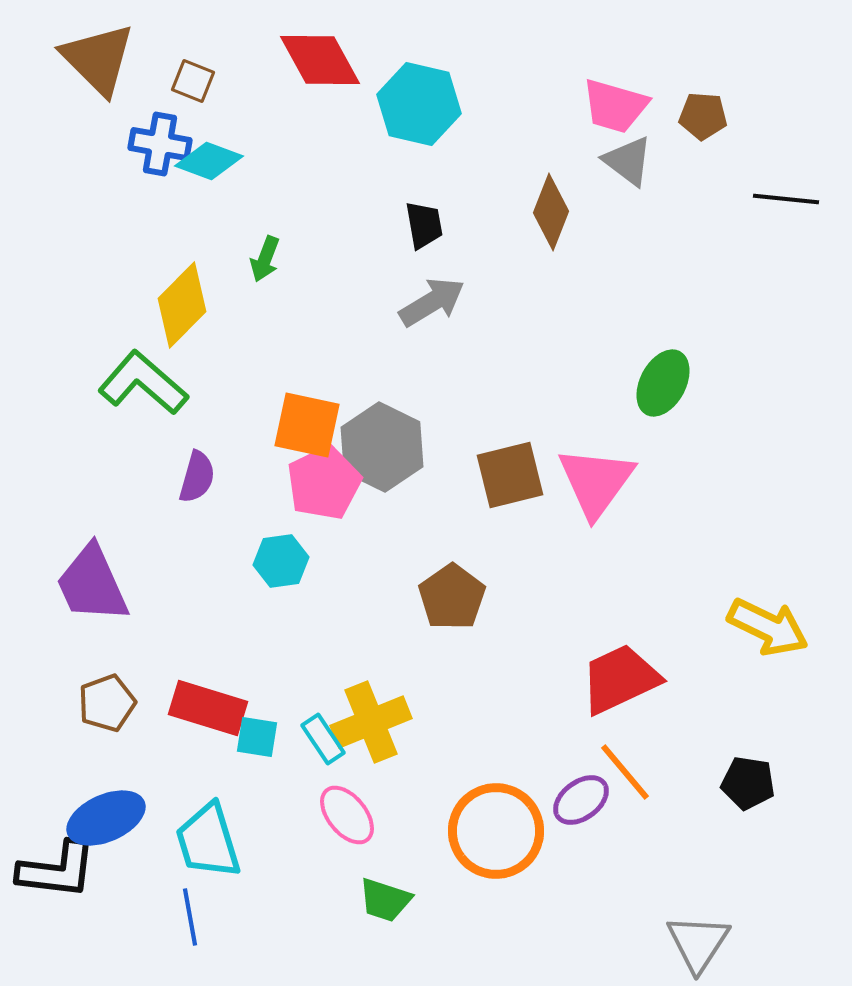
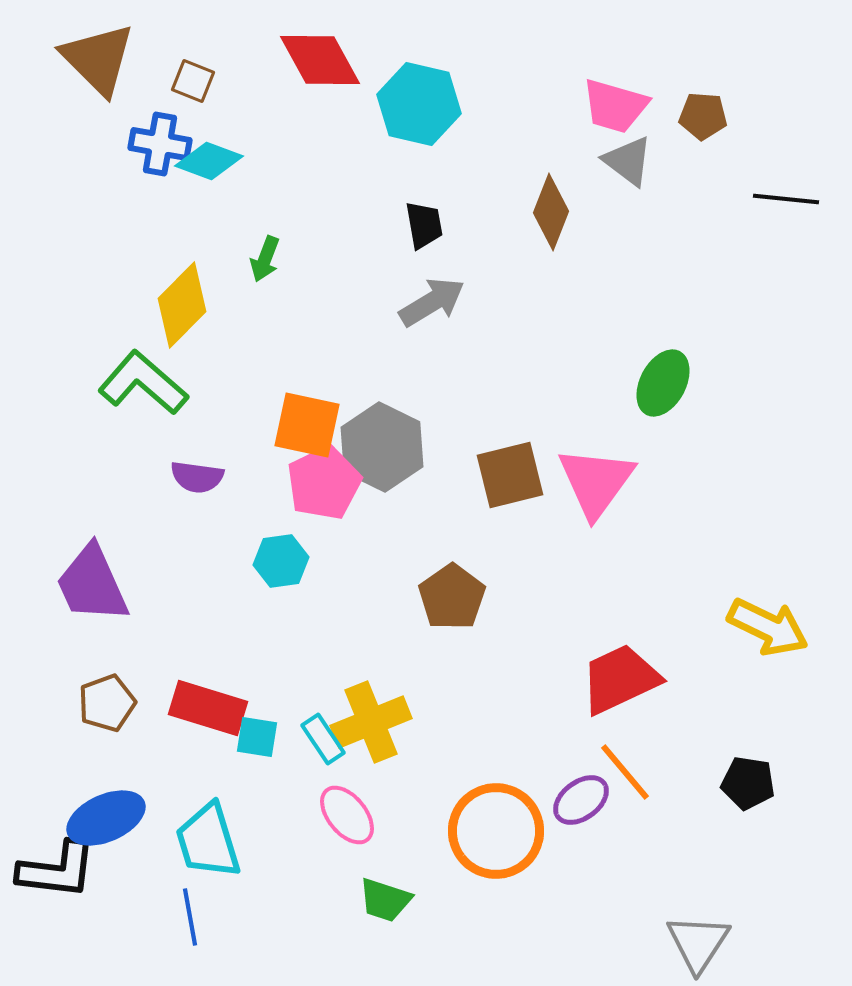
purple semicircle at (197, 477): rotated 82 degrees clockwise
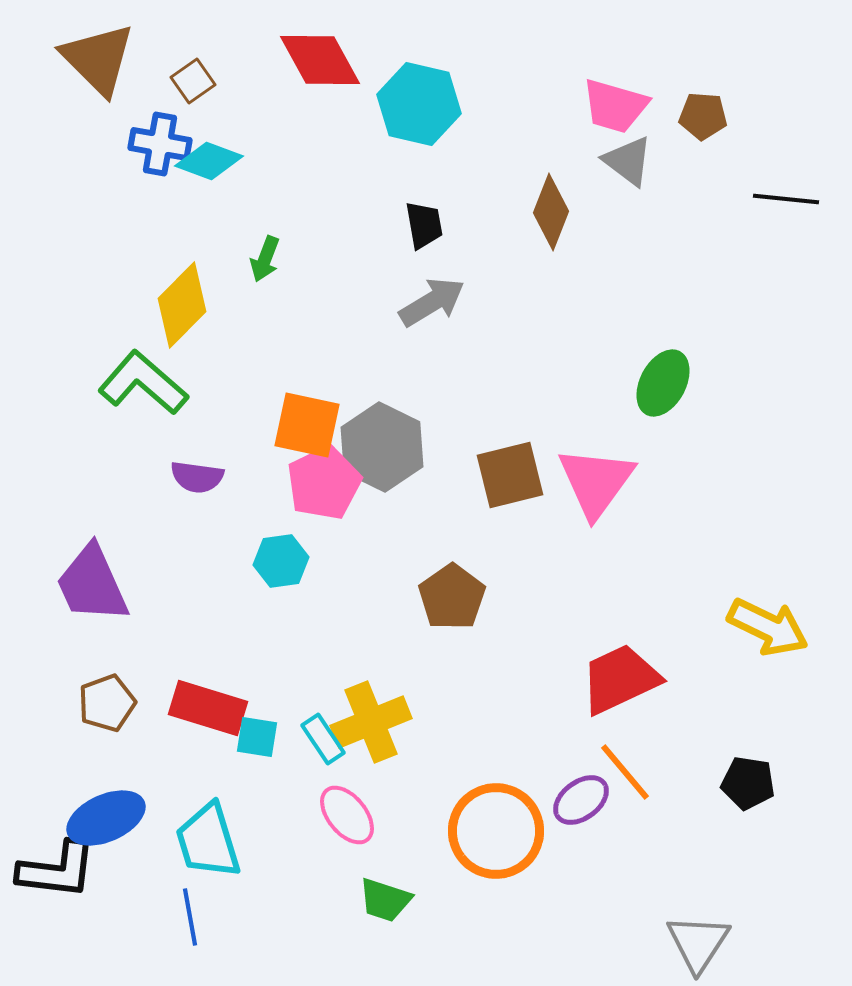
brown square at (193, 81): rotated 33 degrees clockwise
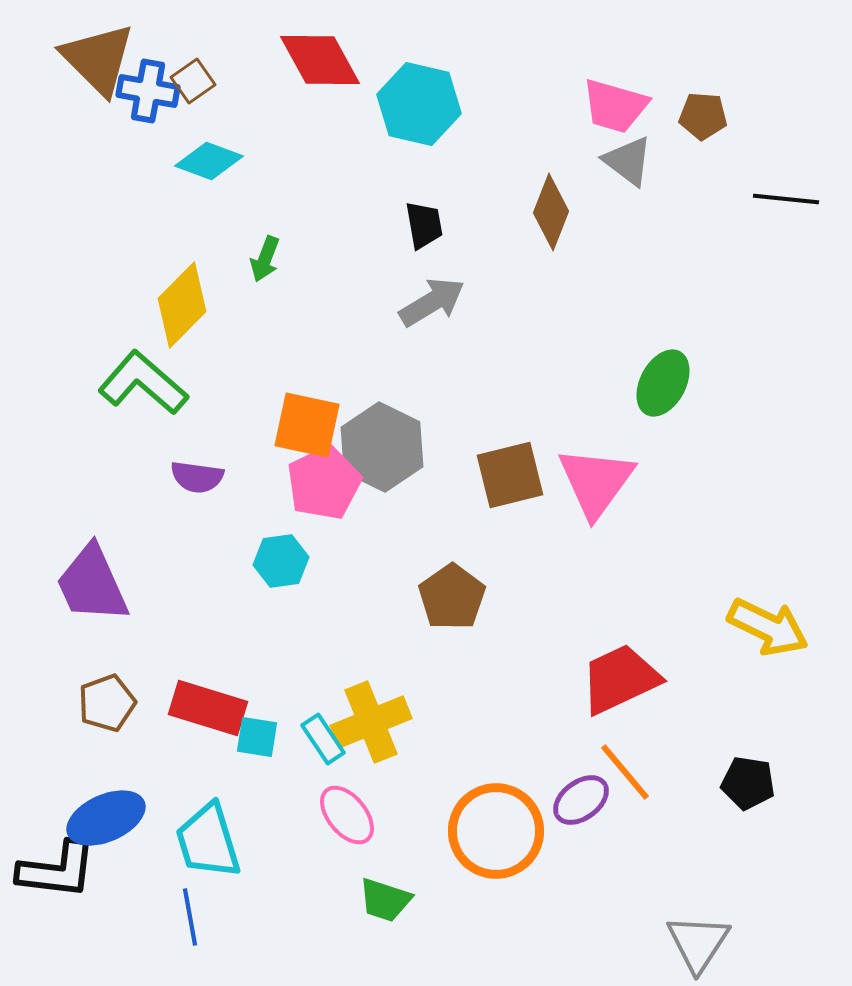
blue cross at (160, 144): moved 12 px left, 53 px up
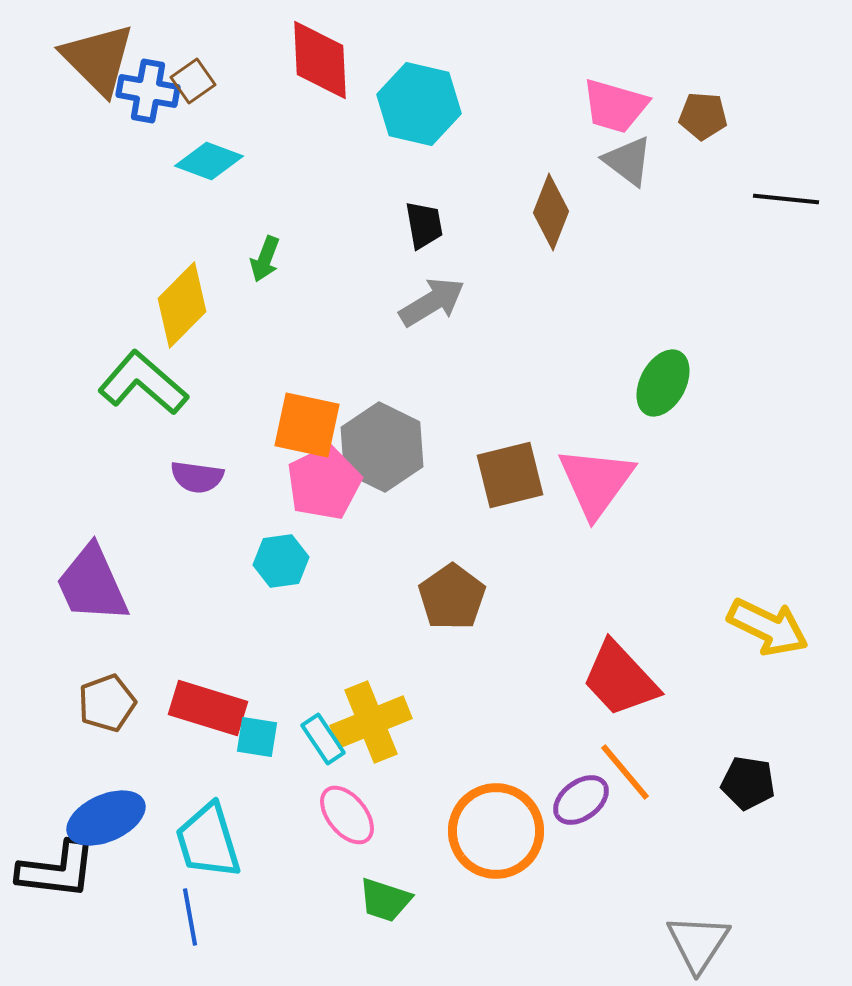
red diamond at (320, 60): rotated 26 degrees clockwise
red trapezoid at (620, 679): rotated 108 degrees counterclockwise
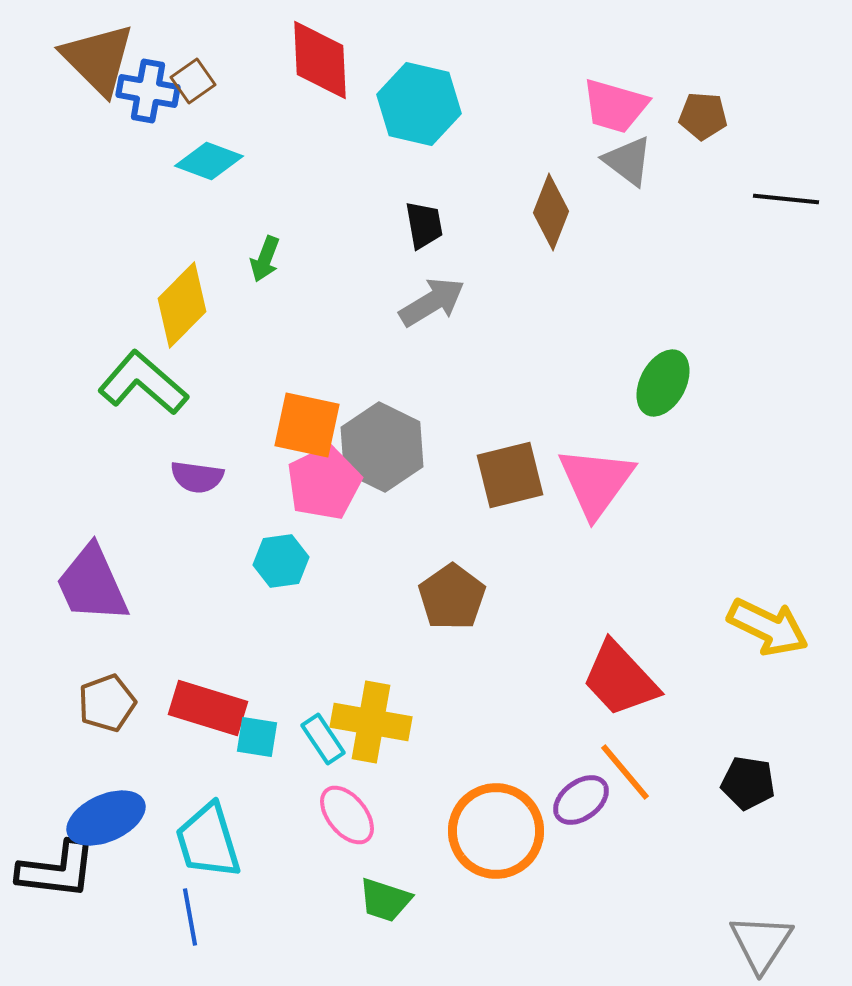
yellow cross at (371, 722): rotated 32 degrees clockwise
gray triangle at (698, 943): moved 63 px right
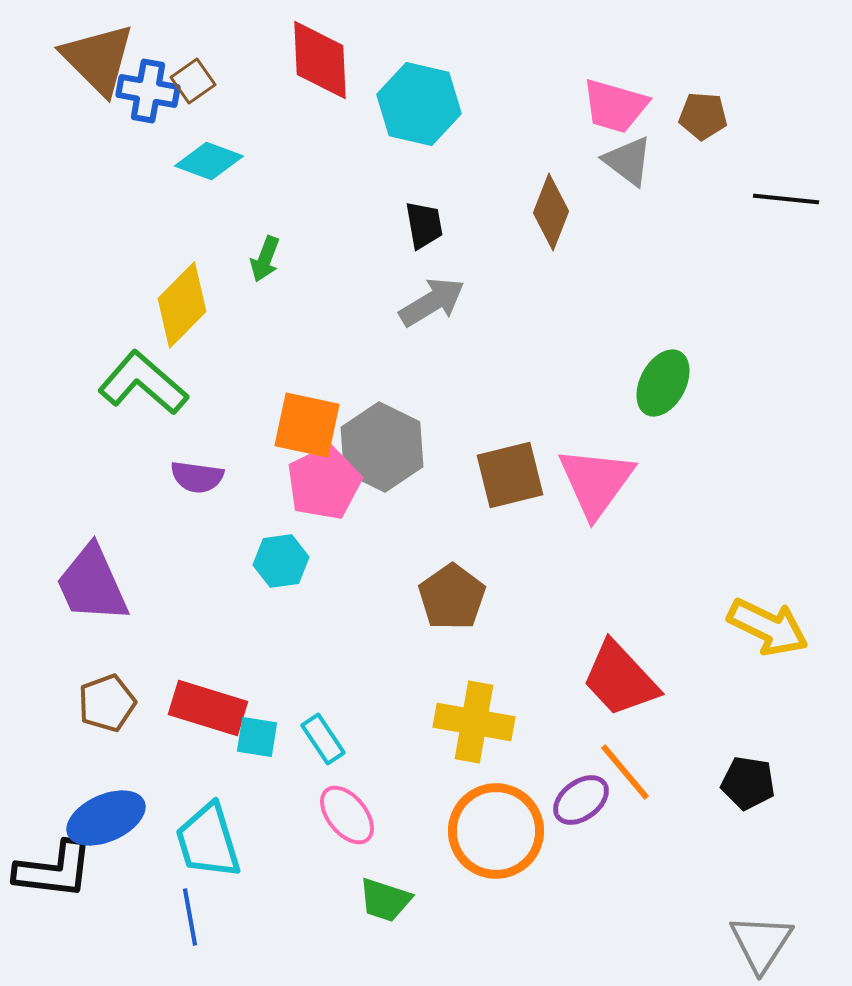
yellow cross at (371, 722): moved 103 px right
black L-shape at (57, 870): moved 3 px left
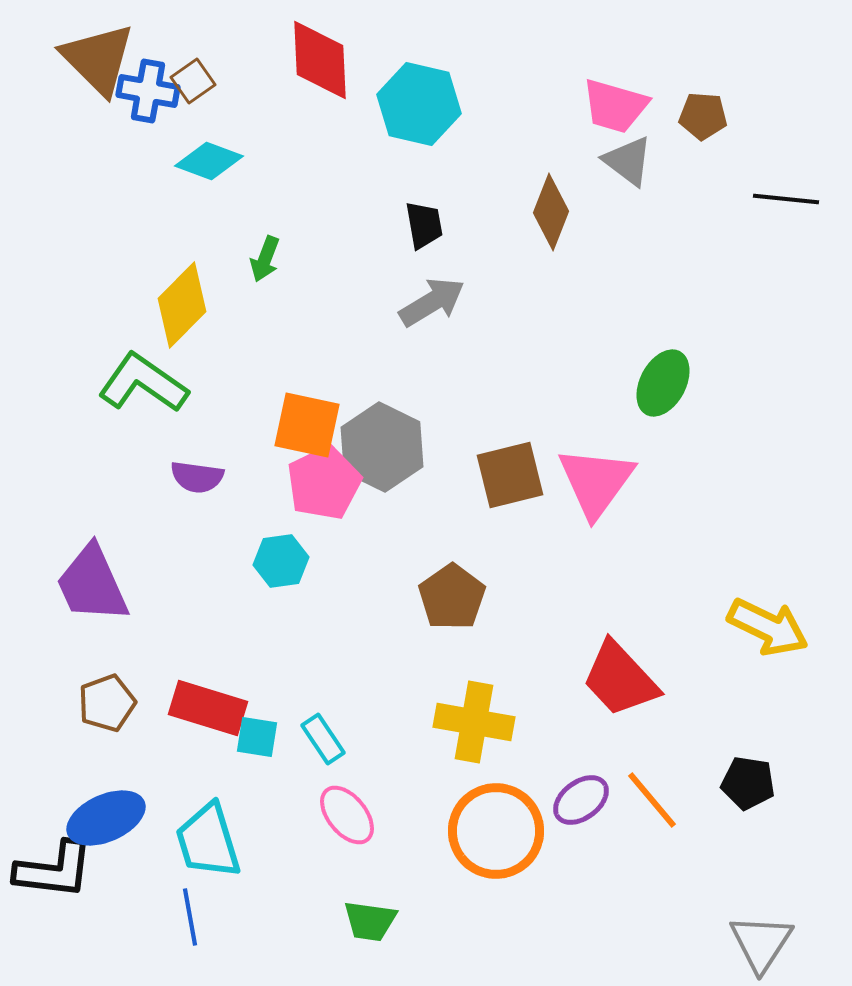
green L-shape at (143, 383): rotated 6 degrees counterclockwise
orange line at (625, 772): moved 27 px right, 28 px down
green trapezoid at (385, 900): moved 15 px left, 21 px down; rotated 10 degrees counterclockwise
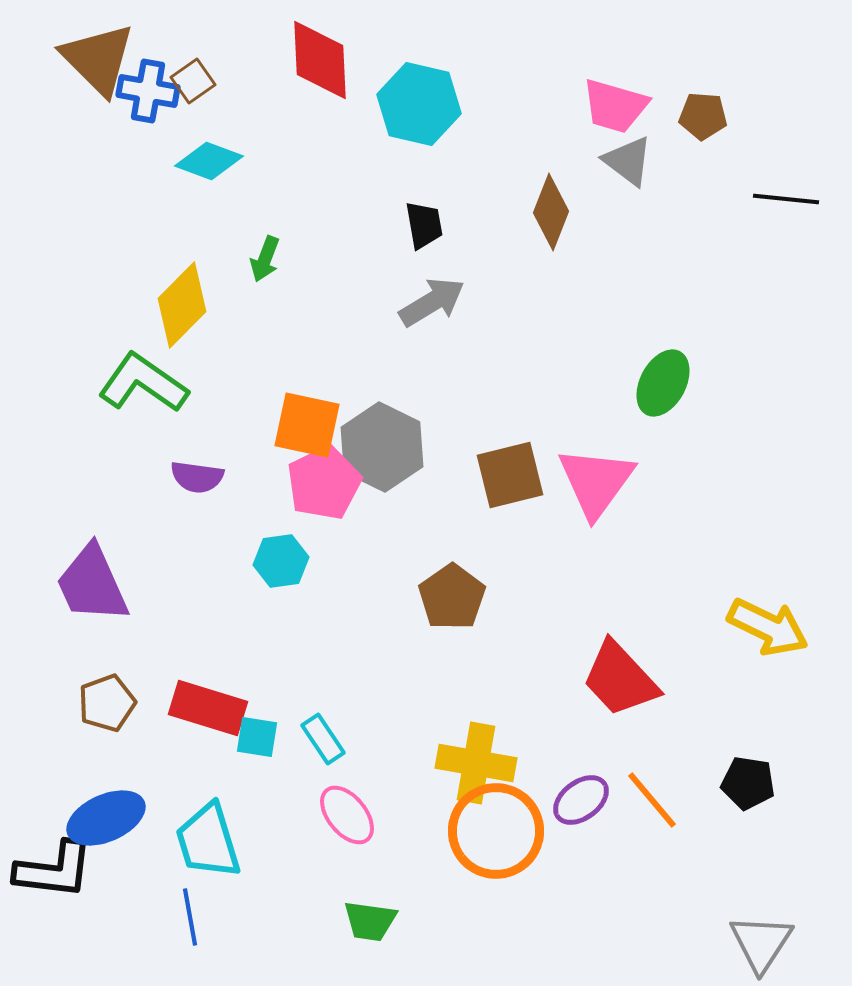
yellow cross at (474, 722): moved 2 px right, 41 px down
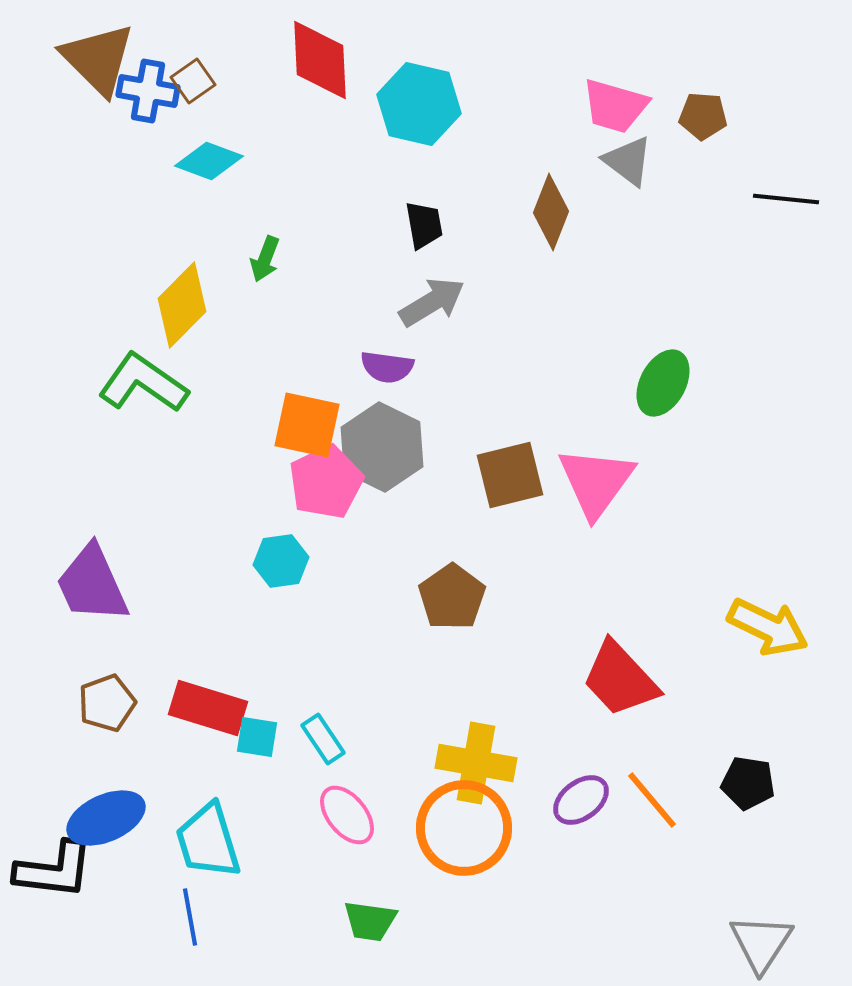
purple semicircle at (197, 477): moved 190 px right, 110 px up
pink pentagon at (324, 483): moved 2 px right, 1 px up
orange circle at (496, 831): moved 32 px left, 3 px up
